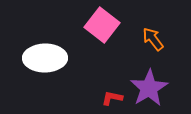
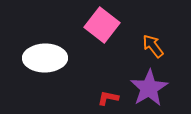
orange arrow: moved 7 px down
red L-shape: moved 4 px left
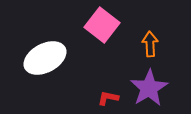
orange arrow: moved 3 px left, 2 px up; rotated 35 degrees clockwise
white ellipse: rotated 27 degrees counterclockwise
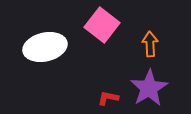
white ellipse: moved 11 px up; rotated 15 degrees clockwise
